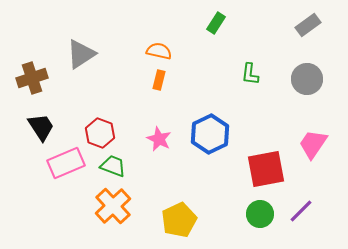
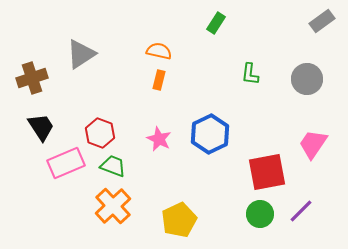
gray rectangle: moved 14 px right, 4 px up
red square: moved 1 px right, 3 px down
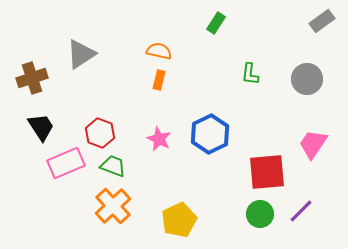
red square: rotated 6 degrees clockwise
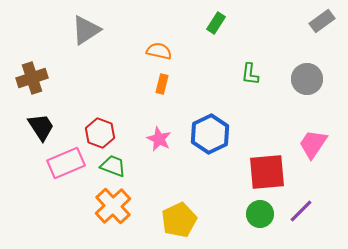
gray triangle: moved 5 px right, 24 px up
orange rectangle: moved 3 px right, 4 px down
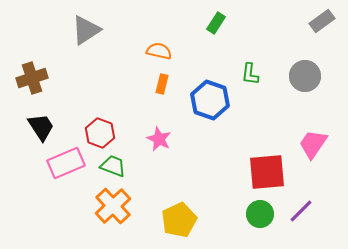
gray circle: moved 2 px left, 3 px up
blue hexagon: moved 34 px up; rotated 15 degrees counterclockwise
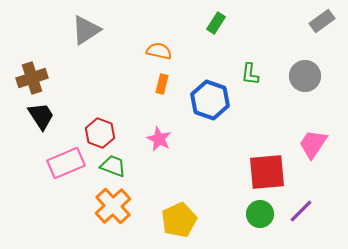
black trapezoid: moved 11 px up
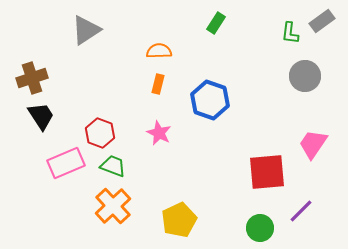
orange semicircle: rotated 15 degrees counterclockwise
green L-shape: moved 40 px right, 41 px up
orange rectangle: moved 4 px left
pink star: moved 6 px up
green circle: moved 14 px down
